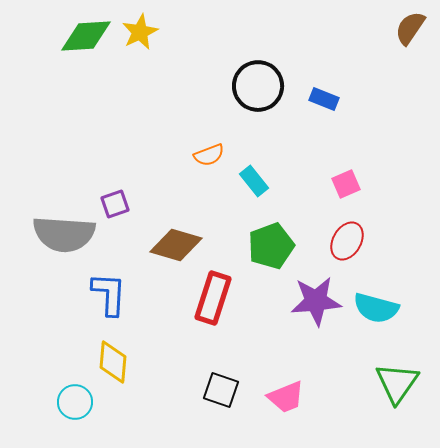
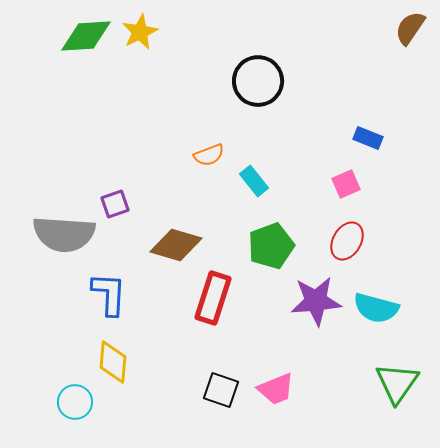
black circle: moved 5 px up
blue rectangle: moved 44 px right, 39 px down
pink trapezoid: moved 10 px left, 8 px up
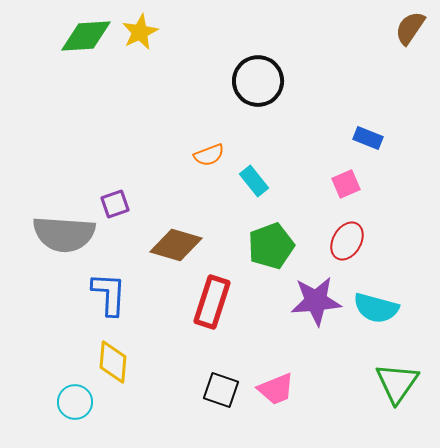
red rectangle: moved 1 px left, 4 px down
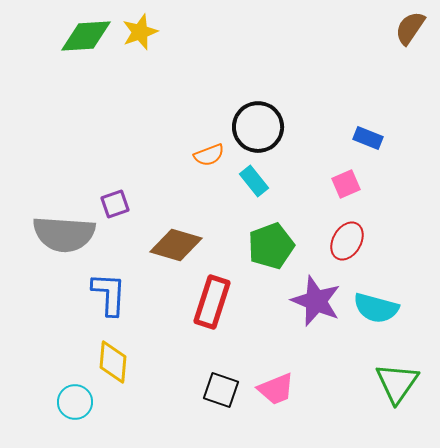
yellow star: rotated 6 degrees clockwise
black circle: moved 46 px down
purple star: rotated 27 degrees clockwise
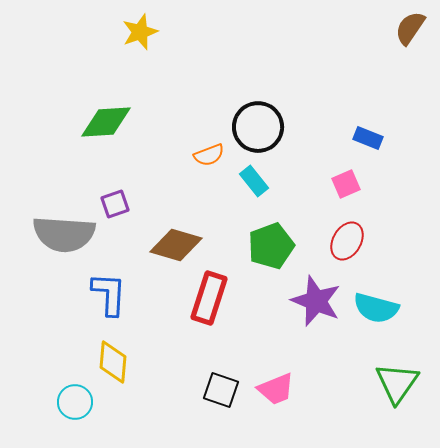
green diamond: moved 20 px right, 86 px down
red rectangle: moved 3 px left, 4 px up
